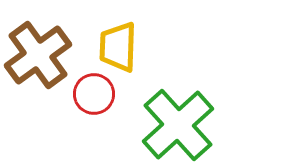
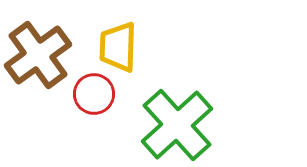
green cross: moved 1 px left
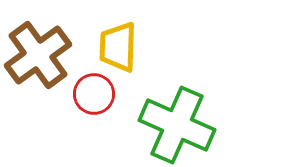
green cross: rotated 24 degrees counterclockwise
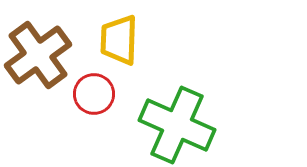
yellow trapezoid: moved 1 px right, 7 px up
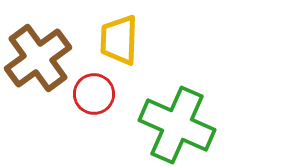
brown cross: moved 3 px down
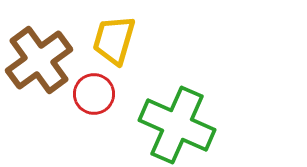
yellow trapezoid: moved 5 px left; rotated 14 degrees clockwise
brown cross: moved 1 px right, 2 px down
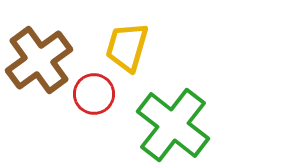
yellow trapezoid: moved 13 px right, 7 px down
green cross: moved 4 px left; rotated 14 degrees clockwise
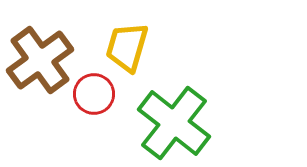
brown cross: moved 1 px right
green cross: moved 1 px right, 2 px up
